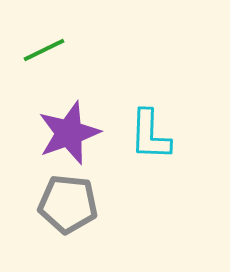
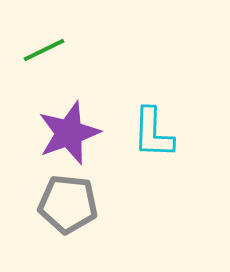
cyan L-shape: moved 3 px right, 2 px up
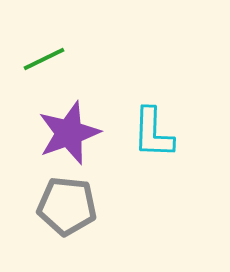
green line: moved 9 px down
gray pentagon: moved 1 px left, 2 px down
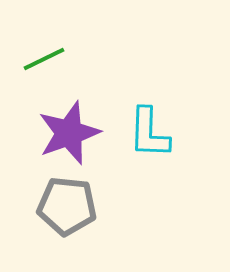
cyan L-shape: moved 4 px left
